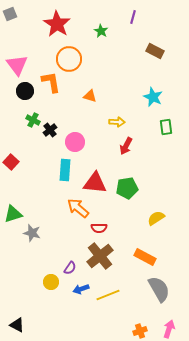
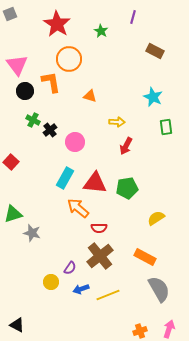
cyan rectangle: moved 8 px down; rotated 25 degrees clockwise
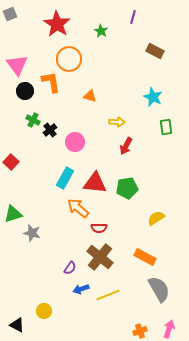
brown cross: moved 1 px down; rotated 12 degrees counterclockwise
yellow circle: moved 7 px left, 29 px down
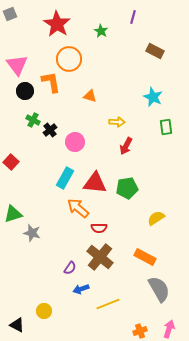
yellow line: moved 9 px down
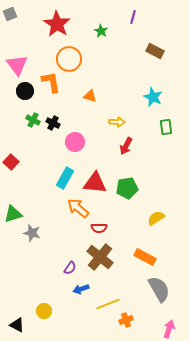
black cross: moved 3 px right, 7 px up; rotated 24 degrees counterclockwise
orange cross: moved 14 px left, 11 px up
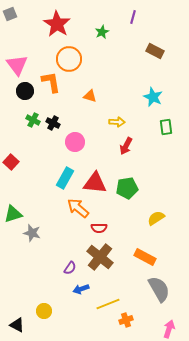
green star: moved 1 px right, 1 px down; rotated 16 degrees clockwise
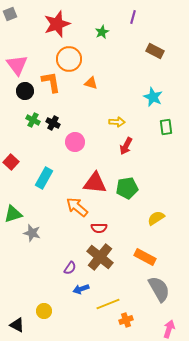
red star: rotated 20 degrees clockwise
orange triangle: moved 1 px right, 13 px up
cyan rectangle: moved 21 px left
orange arrow: moved 1 px left, 1 px up
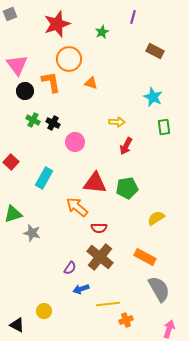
green rectangle: moved 2 px left
yellow line: rotated 15 degrees clockwise
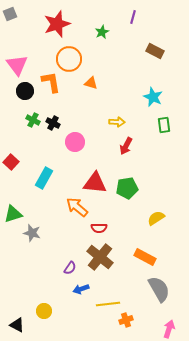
green rectangle: moved 2 px up
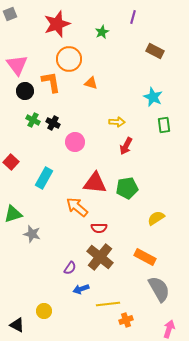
gray star: moved 1 px down
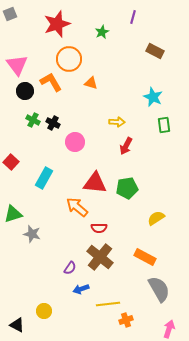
orange L-shape: rotated 20 degrees counterclockwise
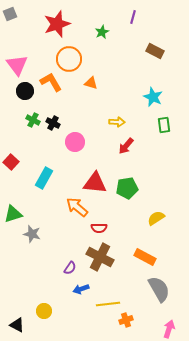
red arrow: rotated 12 degrees clockwise
brown cross: rotated 12 degrees counterclockwise
